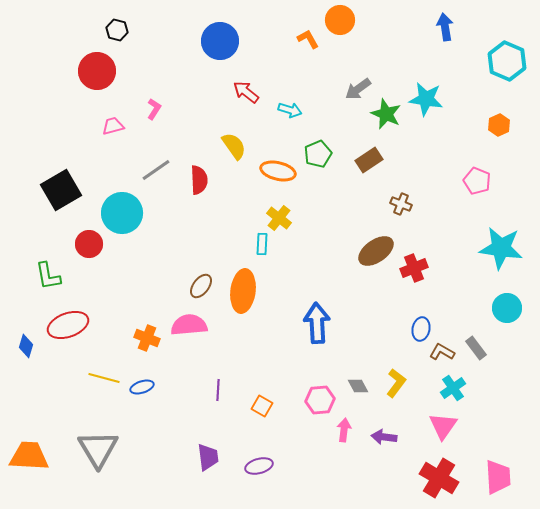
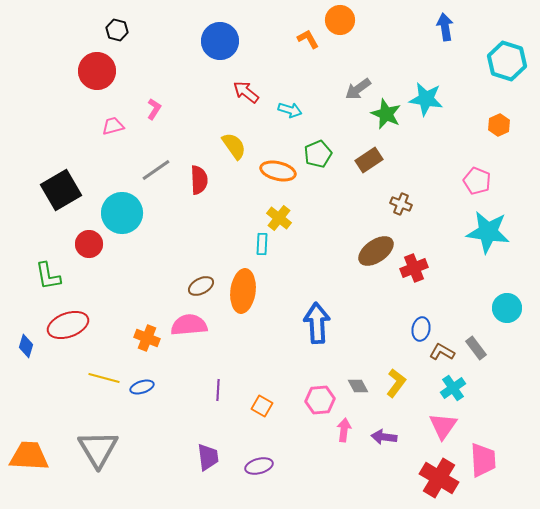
cyan hexagon at (507, 61): rotated 6 degrees counterclockwise
cyan star at (501, 248): moved 13 px left, 16 px up
brown ellipse at (201, 286): rotated 25 degrees clockwise
pink trapezoid at (498, 477): moved 15 px left, 17 px up
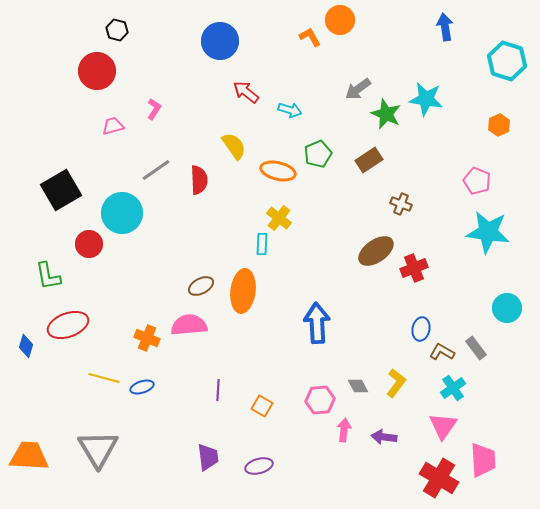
orange L-shape at (308, 39): moved 2 px right, 2 px up
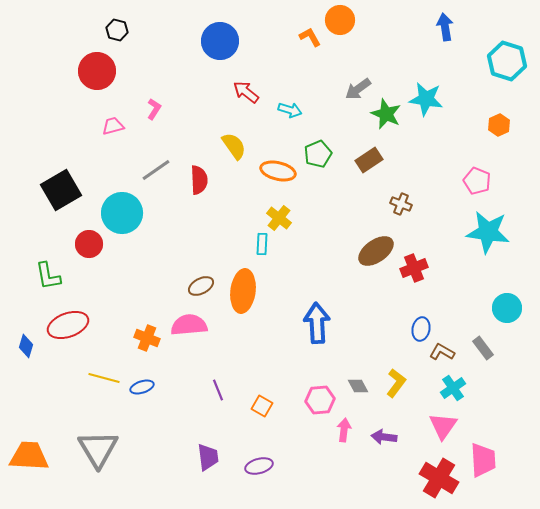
gray rectangle at (476, 348): moved 7 px right
purple line at (218, 390): rotated 25 degrees counterclockwise
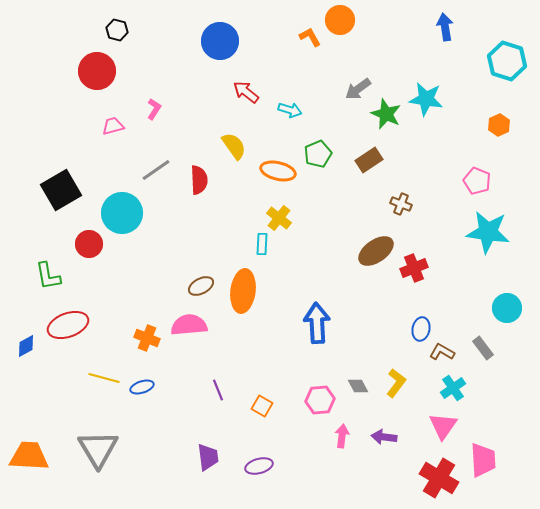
blue diamond at (26, 346): rotated 45 degrees clockwise
pink arrow at (344, 430): moved 2 px left, 6 px down
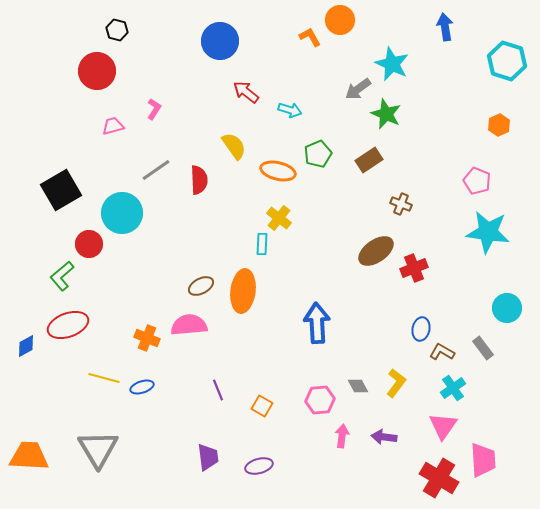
cyan star at (426, 99): moved 34 px left, 35 px up; rotated 16 degrees clockwise
green L-shape at (48, 276): moved 14 px right; rotated 60 degrees clockwise
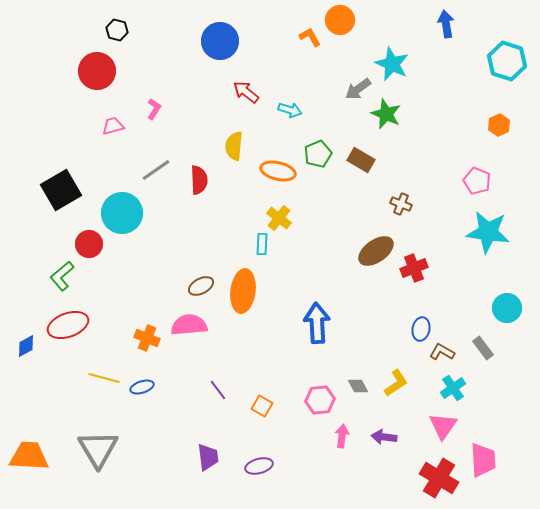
blue arrow at (445, 27): moved 1 px right, 3 px up
yellow semicircle at (234, 146): rotated 140 degrees counterclockwise
brown rectangle at (369, 160): moved 8 px left; rotated 64 degrees clockwise
yellow L-shape at (396, 383): rotated 20 degrees clockwise
purple line at (218, 390): rotated 15 degrees counterclockwise
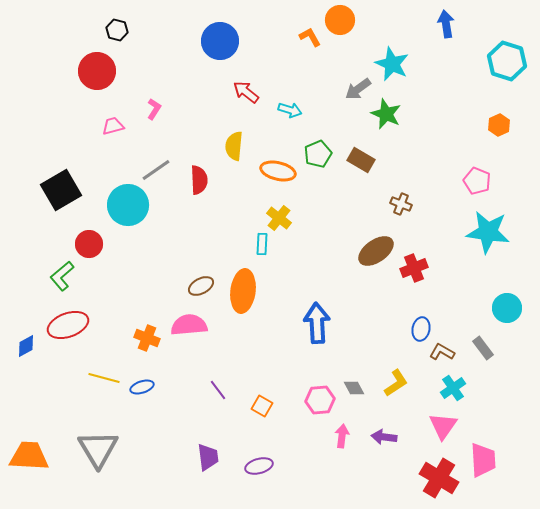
cyan circle at (122, 213): moved 6 px right, 8 px up
gray diamond at (358, 386): moved 4 px left, 2 px down
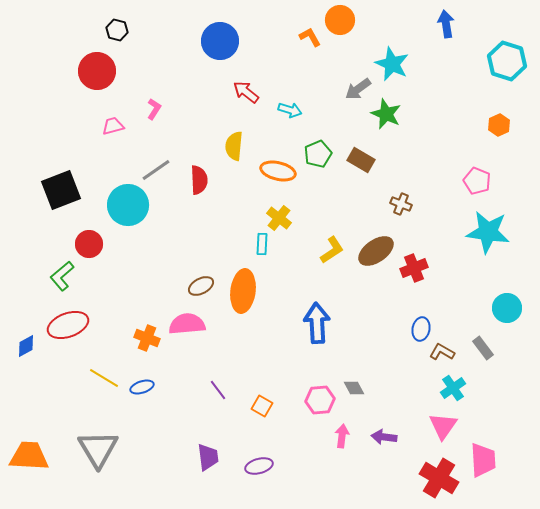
black square at (61, 190): rotated 9 degrees clockwise
pink semicircle at (189, 325): moved 2 px left, 1 px up
yellow line at (104, 378): rotated 16 degrees clockwise
yellow L-shape at (396, 383): moved 64 px left, 133 px up
